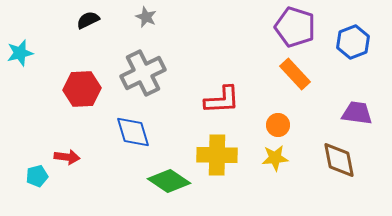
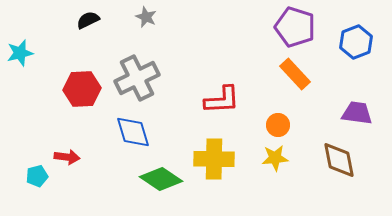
blue hexagon: moved 3 px right
gray cross: moved 6 px left, 5 px down
yellow cross: moved 3 px left, 4 px down
green diamond: moved 8 px left, 2 px up
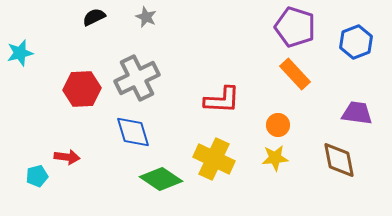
black semicircle: moved 6 px right, 3 px up
red L-shape: rotated 6 degrees clockwise
yellow cross: rotated 24 degrees clockwise
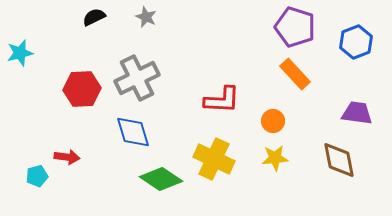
orange circle: moved 5 px left, 4 px up
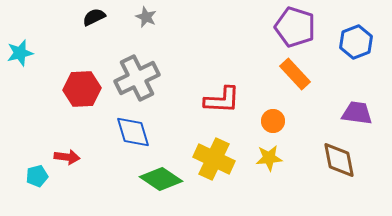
yellow star: moved 6 px left
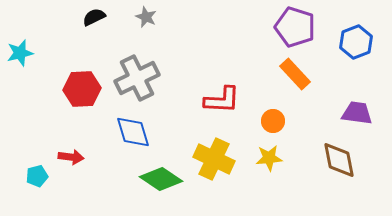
red arrow: moved 4 px right
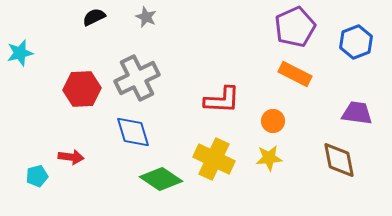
purple pentagon: rotated 30 degrees clockwise
orange rectangle: rotated 20 degrees counterclockwise
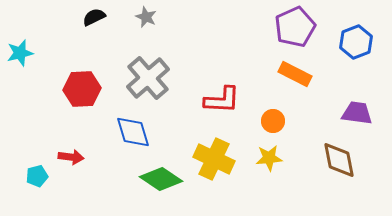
gray cross: moved 11 px right; rotated 15 degrees counterclockwise
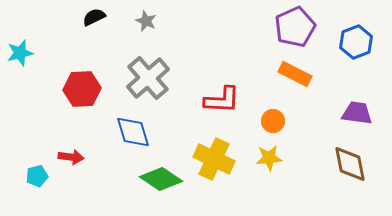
gray star: moved 4 px down
brown diamond: moved 11 px right, 4 px down
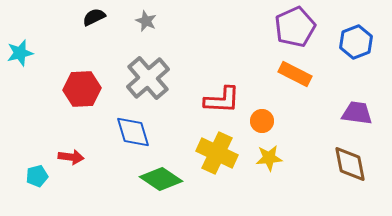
orange circle: moved 11 px left
yellow cross: moved 3 px right, 6 px up
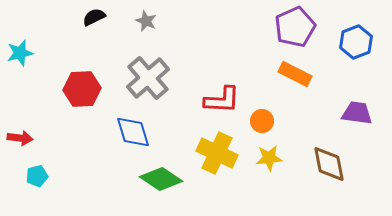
red arrow: moved 51 px left, 19 px up
brown diamond: moved 21 px left
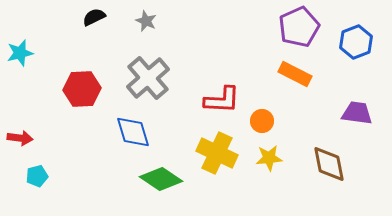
purple pentagon: moved 4 px right
